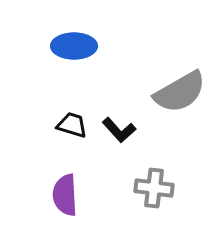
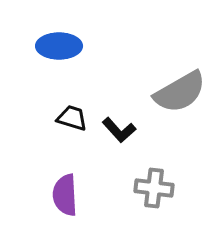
blue ellipse: moved 15 px left
black trapezoid: moved 7 px up
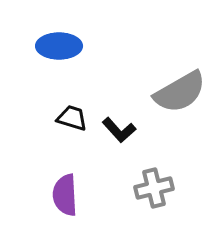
gray cross: rotated 21 degrees counterclockwise
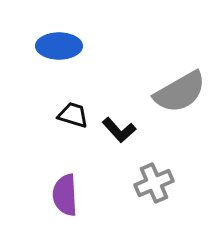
black trapezoid: moved 1 px right, 3 px up
gray cross: moved 5 px up; rotated 9 degrees counterclockwise
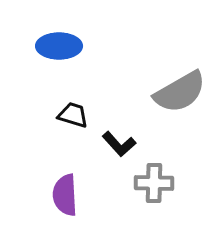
black L-shape: moved 14 px down
gray cross: rotated 24 degrees clockwise
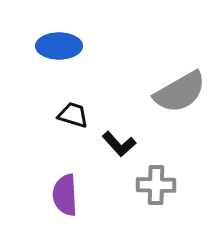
gray cross: moved 2 px right, 2 px down
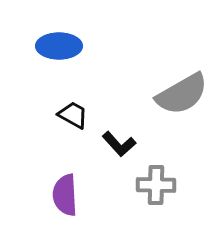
gray semicircle: moved 2 px right, 2 px down
black trapezoid: rotated 12 degrees clockwise
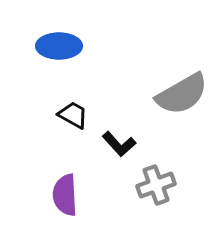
gray cross: rotated 21 degrees counterclockwise
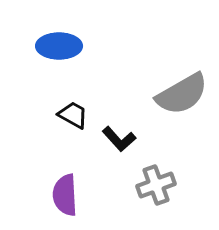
black L-shape: moved 5 px up
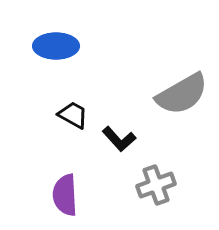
blue ellipse: moved 3 px left
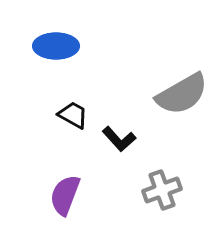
gray cross: moved 6 px right, 5 px down
purple semicircle: rotated 24 degrees clockwise
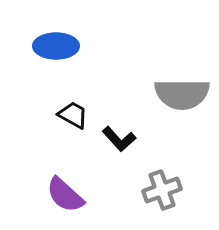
gray semicircle: rotated 30 degrees clockwise
purple semicircle: rotated 69 degrees counterclockwise
